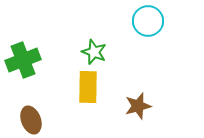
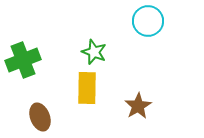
yellow rectangle: moved 1 px left, 1 px down
brown star: rotated 16 degrees counterclockwise
brown ellipse: moved 9 px right, 3 px up
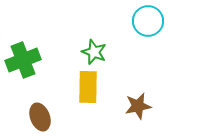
yellow rectangle: moved 1 px right, 1 px up
brown star: rotated 20 degrees clockwise
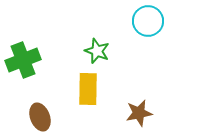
green star: moved 3 px right, 1 px up
yellow rectangle: moved 2 px down
brown star: moved 1 px right, 7 px down
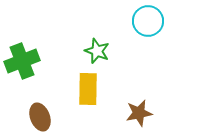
green cross: moved 1 px left, 1 px down
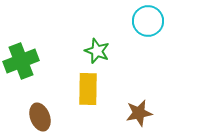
green cross: moved 1 px left
